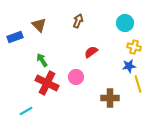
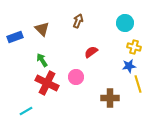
brown triangle: moved 3 px right, 4 px down
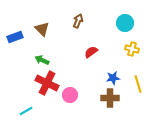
yellow cross: moved 2 px left, 2 px down
green arrow: rotated 32 degrees counterclockwise
blue star: moved 16 px left, 12 px down
pink circle: moved 6 px left, 18 px down
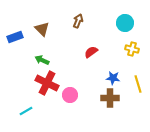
blue star: rotated 16 degrees clockwise
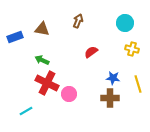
brown triangle: rotated 35 degrees counterclockwise
pink circle: moved 1 px left, 1 px up
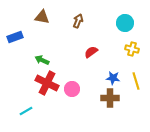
brown triangle: moved 12 px up
yellow line: moved 2 px left, 3 px up
pink circle: moved 3 px right, 5 px up
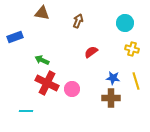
brown triangle: moved 4 px up
brown cross: moved 1 px right
cyan line: rotated 32 degrees clockwise
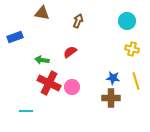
cyan circle: moved 2 px right, 2 px up
red semicircle: moved 21 px left
green arrow: rotated 16 degrees counterclockwise
red cross: moved 2 px right
pink circle: moved 2 px up
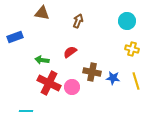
brown cross: moved 19 px left, 26 px up; rotated 12 degrees clockwise
